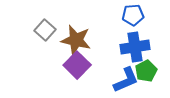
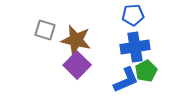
gray square: rotated 25 degrees counterclockwise
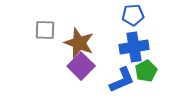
gray square: rotated 15 degrees counterclockwise
brown star: moved 3 px right, 3 px down; rotated 8 degrees clockwise
blue cross: moved 1 px left
purple square: moved 4 px right, 1 px down
blue L-shape: moved 4 px left
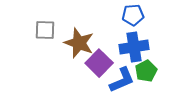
purple square: moved 18 px right, 3 px up
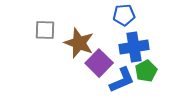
blue pentagon: moved 9 px left
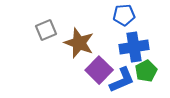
gray square: moved 1 px right; rotated 25 degrees counterclockwise
purple square: moved 7 px down
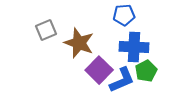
blue cross: rotated 12 degrees clockwise
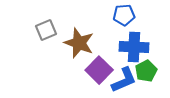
blue L-shape: moved 2 px right
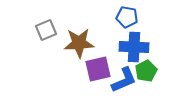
blue pentagon: moved 3 px right, 2 px down; rotated 15 degrees clockwise
brown star: rotated 24 degrees counterclockwise
purple square: moved 1 px left, 1 px up; rotated 32 degrees clockwise
